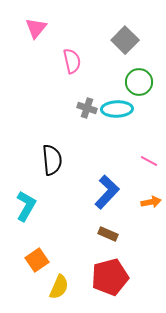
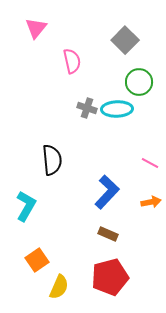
pink line: moved 1 px right, 2 px down
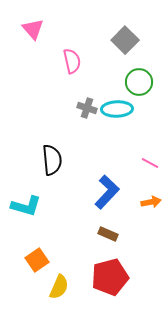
pink triangle: moved 3 px left, 1 px down; rotated 20 degrees counterclockwise
cyan L-shape: rotated 76 degrees clockwise
